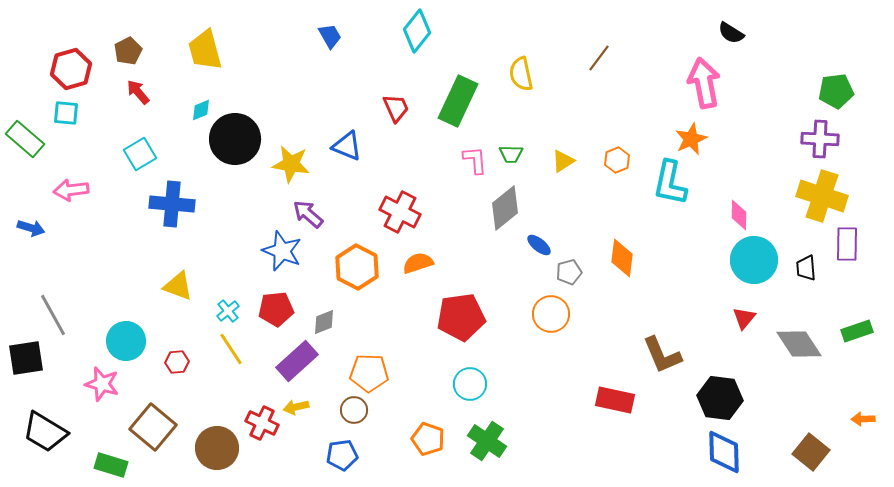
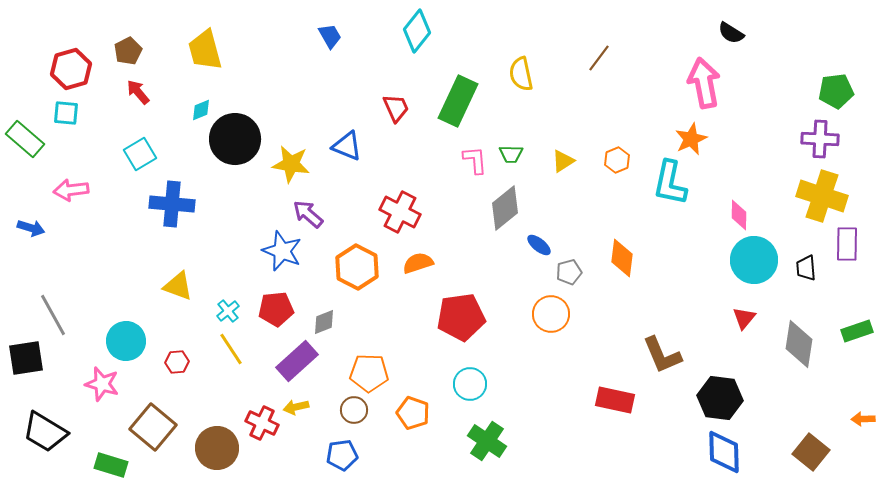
gray diamond at (799, 344): rotated 42 degrees clockwise
orange pentagon at (428, 439): moved 15 px left, 26 px up
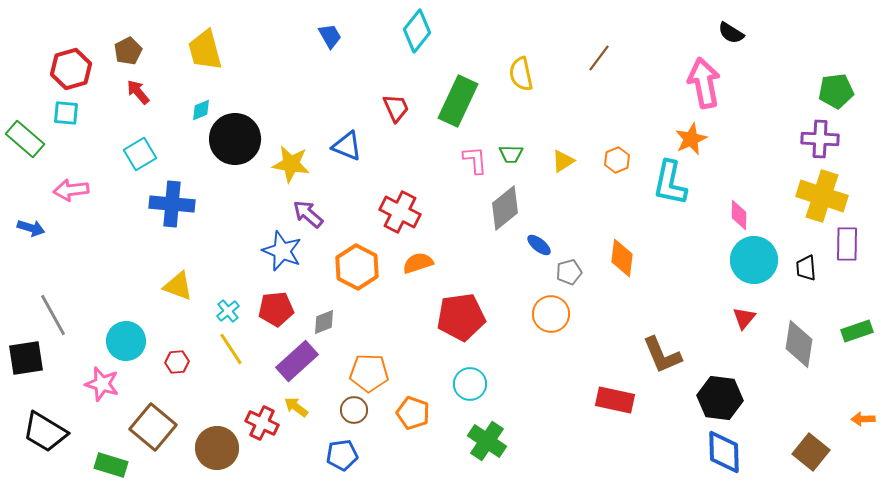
yellow arrow at (296, 407): rotated 50 degrees clockwise
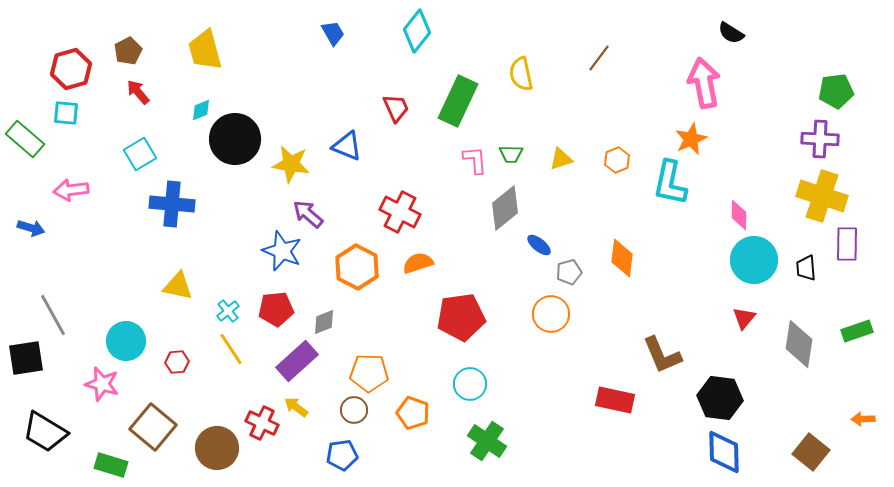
blue trapezoid at (330, 36): moved 3 px right, 3 px up
yellow triangle at (563, 161): moved 2 px left, 2 px up; rotated 15 degrees clockwise
yellow triangle at (178, 286): rotated 8 degrees counterclockwise
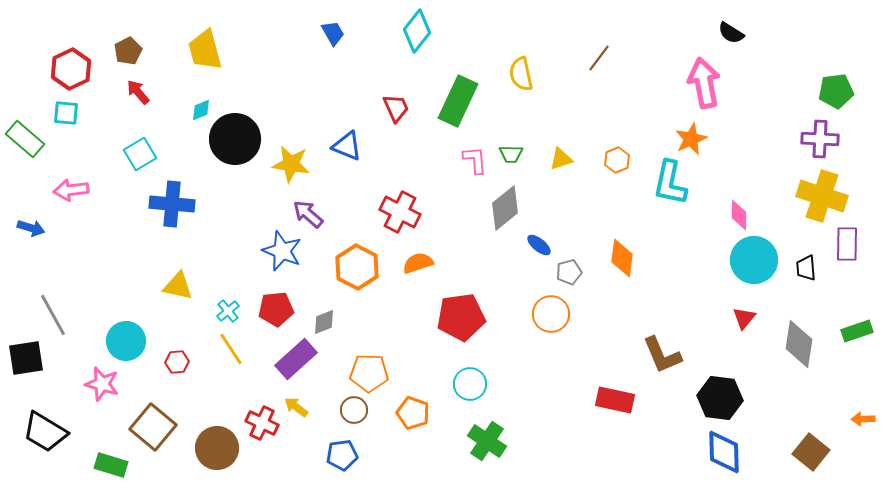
red hexagon at (71, 69): rotated 9 degrees counterclockwise
purple rectangle at (297, 361): moved 1 px left, 2 px up
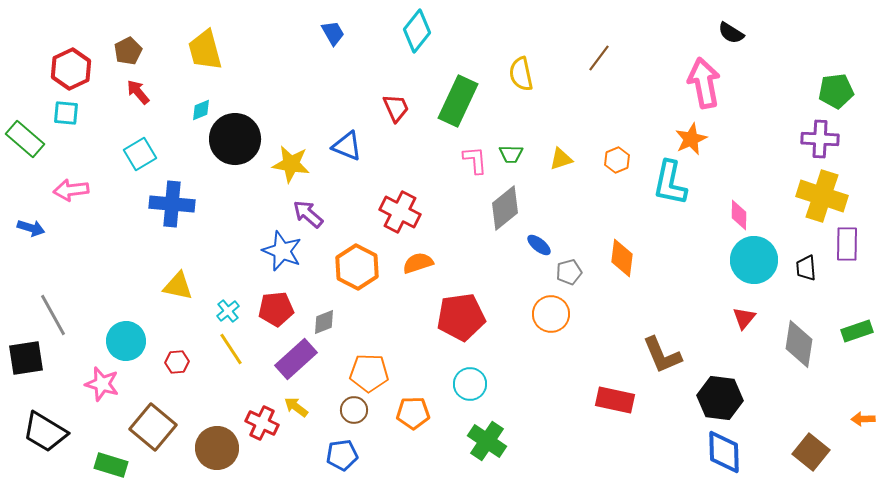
orange pentagon at (413, 413): rotated 20 degrees counterclockwise
